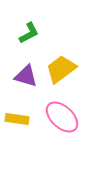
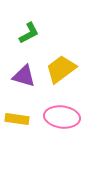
purple triangle: moved 2 px left
pink ellipse: rotated 36 degrees counterclockwise
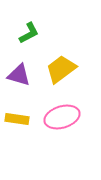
purple triangle: moved 5 px left, 1 px up
pink ellipse: rotated 24 degrees counterclockwise
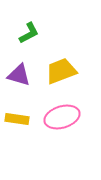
yellow trapezoid: moved 2 px down; rotated 16 degrees clockwise
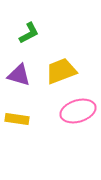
pink ellipse: moved 16 px right, 6 px up
